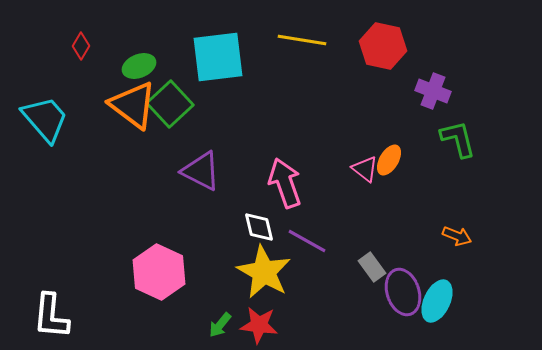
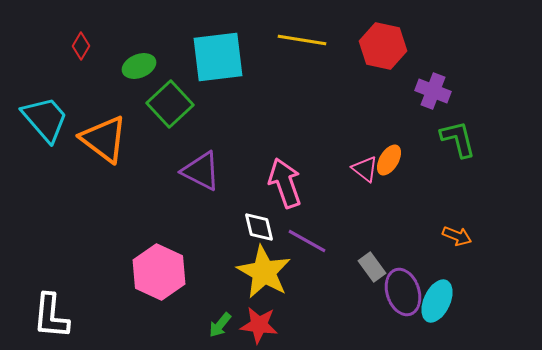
orange triangle: moved 29 px left, 34 px down
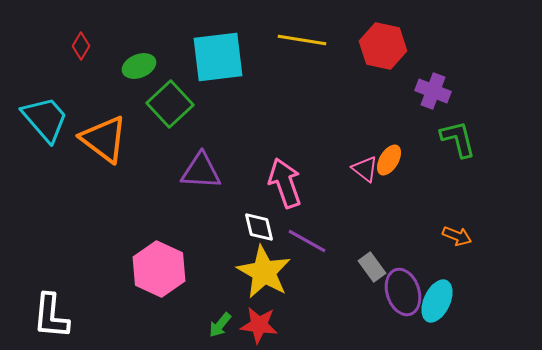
purple triangle: rotated 24 degrees counterclockwise
pink hexagon: moved 3 px up
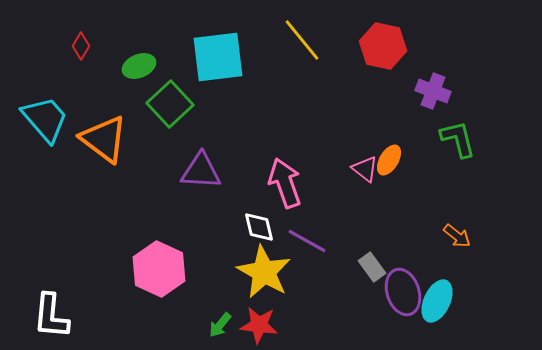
yellow line: rotated 42 degrees clockwise
orange arrow: rotated 16 degrees clockwise
